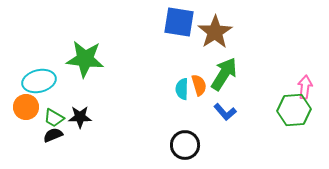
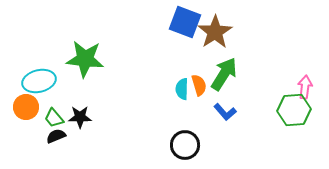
blue square: moved 6 px right; rotated 12 degrees clockwise
green trapezoid: rotated 20 degrees clockwise
black semicircle: moved 3 px right, 1 px down
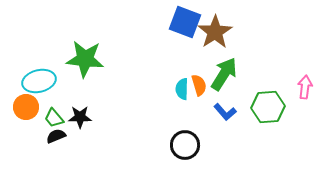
green hexagon: moved 26 px left, 3 px up
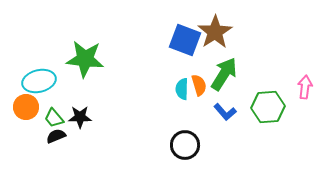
blue square: moved 18 px down
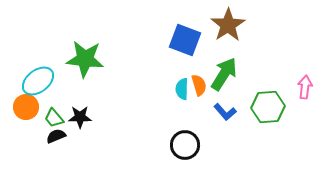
brown star: moved 13 px right, 7 px up
cyan ellipse: moved 1 px left; rotated 24 degrees counterclockwise
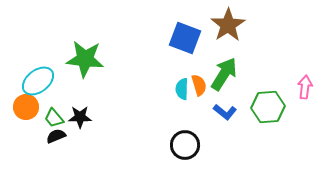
blue square: moved 2 px up
blue L-shape: rotated 10 degrees counterclockwise
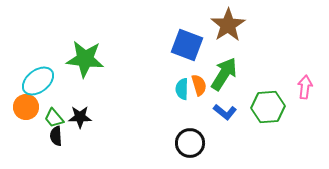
blue square: moved 2 px right, 7 px down
black semicircle: rotated 72 degrees counterclockwise
black circle: moved 5 px right, 2 px up
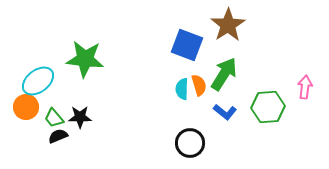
black semicircle: moved 2 px right; rotated 72 degrees clockwise
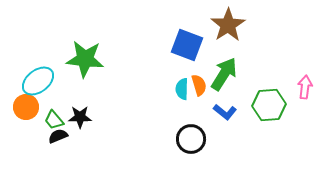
green hexagon: moved 1 px right, 2 px up
green trapezoid: moved 2 px down
black circle: moved 1 px right, 4 px up
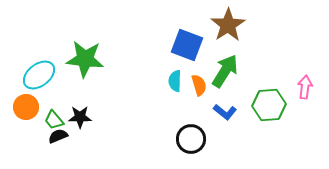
green arrow: moved 1 px right, 3 px up
cyan ellipse: moved 1 px right, 6 px up
cyan semicircle: moved 7 px left, 8 px up
